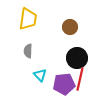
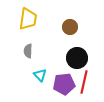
red line: moved 4 px right, 3 px down
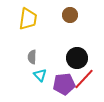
brown circle: moved 12 px up
gray semicircle: moved 4 px right, 6 px down
red line: moved 3 px up; rotated 30 degrees clockwise
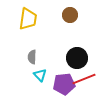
red line: rotated 25 degrees clockwise
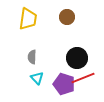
brown circle: moved 3 px left, 2 px down
cyan triangle: moved 3 px left, 3 px down
red line: moved 1 px left, 1 px up
purple pentagon: rotated 25 degrees clockwise
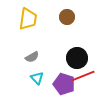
gray semicircle: rotated 120 degrees counterclockwise
red line: moved 2 px up
